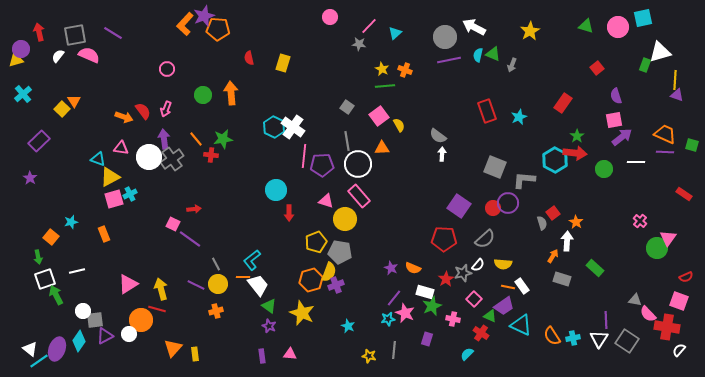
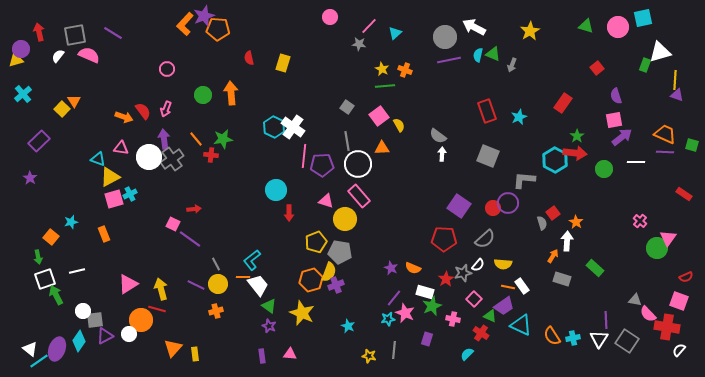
gray square at (495, 167): moved 7 px left, 11 px up
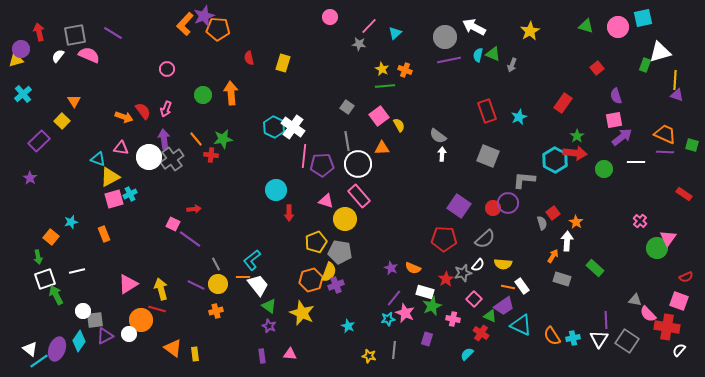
yellow square at (62, 109): moved 12 px down
orange triangle at (173, 348): rotated 36 degrees counterclockwise
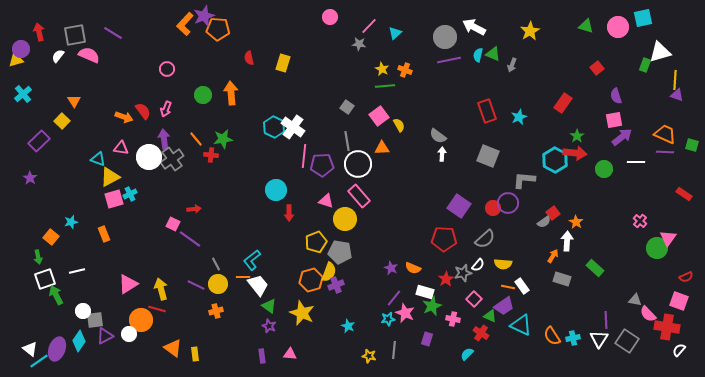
gray semicircle at (542, 223): moved 2 px right, 1 px up; rotated 72 degrees clockwise
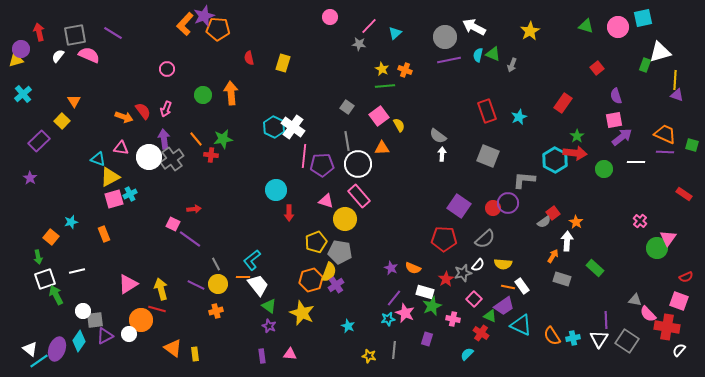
purple cross at (336, 285): rotated 14 degrees counterclockwise
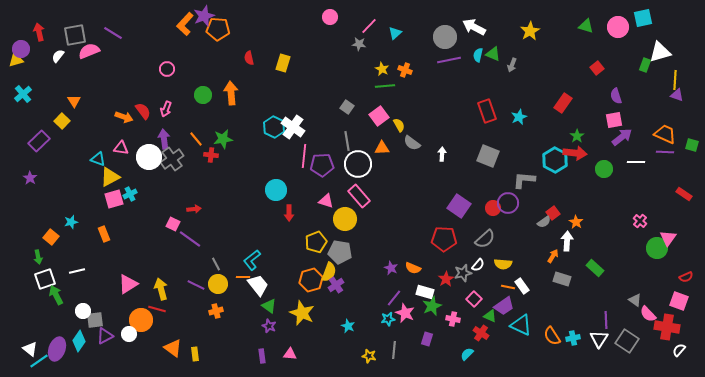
pink semicircle at (89, 55): moved 4 px up; rotated 45 degrees counterclockwise
gray semicircle at (438, 136): moved 26 px left, 7 px down
gray triangle at (635, 300): rotated 24 degrees clockwise
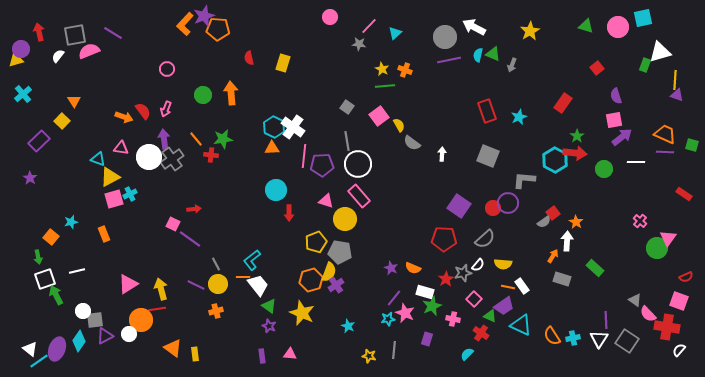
orange triangle at (382, 148): moved 110 px left
red line at (157, 309): rotated 24 degrees counterclockwise
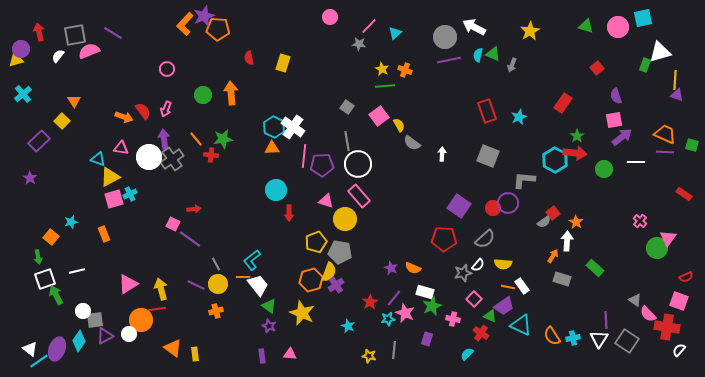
red star at (446, 279): moved 76 px left, 23 px down
